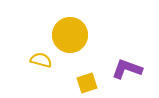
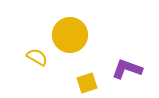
yellow semicircle: moved 4 px left, 3 px up; rotated 15 degrees clockwise
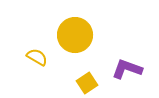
yellow circle: moved 5 px right
yellow square: rotated 15 degrees counterclockwise
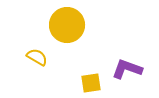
yellow circle: moved 8 px left, 10 px up
yellow square: moved 4 px right; rotated 25 degrees clockwise
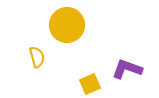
yellow semicircle: rotated 45 degrees clockwise
yellow square: moved 1 px left, 1 px down; rotated 15 degrees counterclockwise
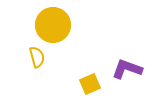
yellow circle: moved 14 px left
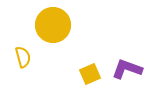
yellow semicircle: moved 14 px left
yellow square: moved 10 px up
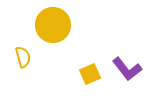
purple L-shape: rotated 148 degrees counterclockwise
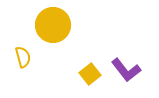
purple L-shape: moved 1 px left, 1 px down
yellow square: rotated 15 degrees counterclockwise
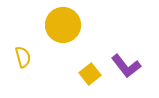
yellow circle: moved 10 px right
purple L-shape: moved 4 px up
